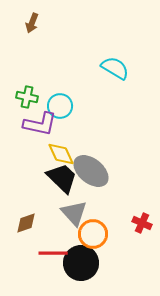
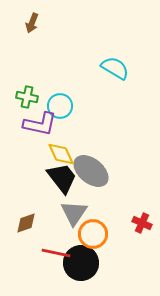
black trapezoid: rotated 8 degrees clockwise
gray triangle: rotated 16 degrees clockwise
red line: moved 3 px right; rotated 12 degrees clockwise
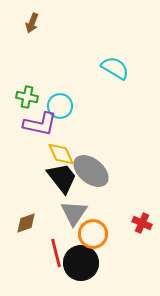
red line: rotated 64 degrees clockwise
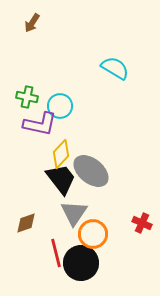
brown arrow: rotated 12 degrees clockwise
yellow diamond: rotated 68 degrees clockwise
black trapezoid: moved 1 px left, 1 px down
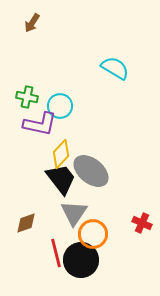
black circle: moved 3 px up
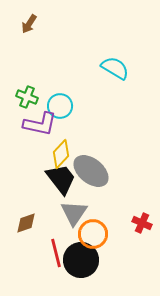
brown arrow: moved 3 px left, 1 px down
green cross: rotated 10 degrees clockwise
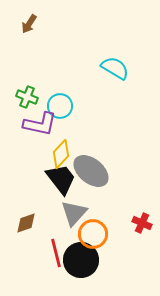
gray triangle: rotated 8 degrees clockwise
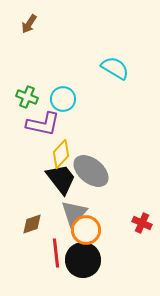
cyan circle: moved 3 px right, 7 px up
purple L-shape: moved 3 px right
brown diamond: moved 6 px right, 1 px down
orange circle: moved 7 px left, 4 px up
red line: rotated 8 degrees clockwise
black circle: moved 2 px right
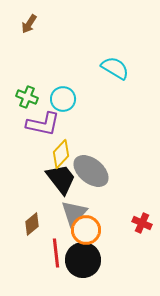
brown diamond: rotated 20 degrees counterclockwise
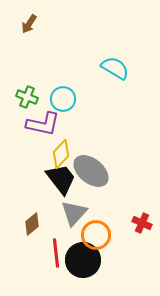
orange circle: moved 10 px right, 5 px down
